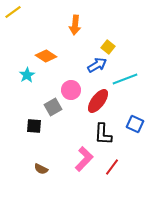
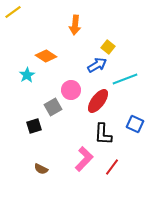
black square: rotated 21 degrees counterclockwise
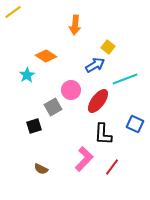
blue arrow: moved 2 px left
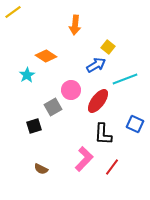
blue arrow: moved 1 px right
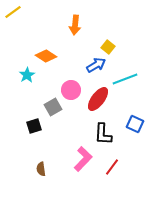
red ellipse: moved 2 px up
pink L-shape: moved 1 px left
brown semicircle: rotated 56 degrees clockwise
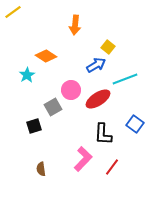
red ellipse: rotated 20 degrees clockwise
blue square: rotated 12 degrees clockwise
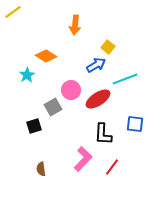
blue square: rotated 30 degrees counterclockwise
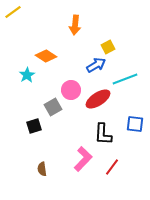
yellow square: rotated 24 degrees clockwise
brown semicircle: moved 1 px right
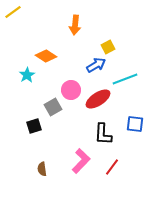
pink L-shape: moved 2 px left, 2 px down
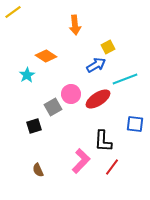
orange arrow: rotated 12 degrees counterclockwise
pink circle: moved 4 px down
black L-shape: moved 7 px down
brown semicircle: moved 4 px left, 1 px down; rotated 16 degrees counterclockwise
